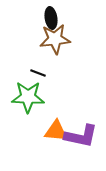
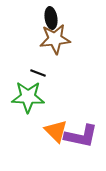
orange triangle: rotated 40 degrees clockwise
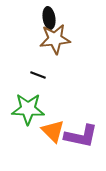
black ellipse: moved 2 px left
black line: moved 2 px down
green star: moved 12 px down
orange triangle: moved 3 px left
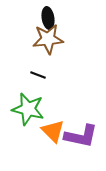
black ellipse: moved 1 px left
brown star: moved 7 px left
green star: rotated 12 degrees clockwise
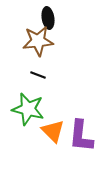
brown star: moved 10 px left, 2 px down
purple L-shape: rotated 84 degrees clockwise
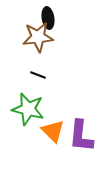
brown star: moved 4 px up
